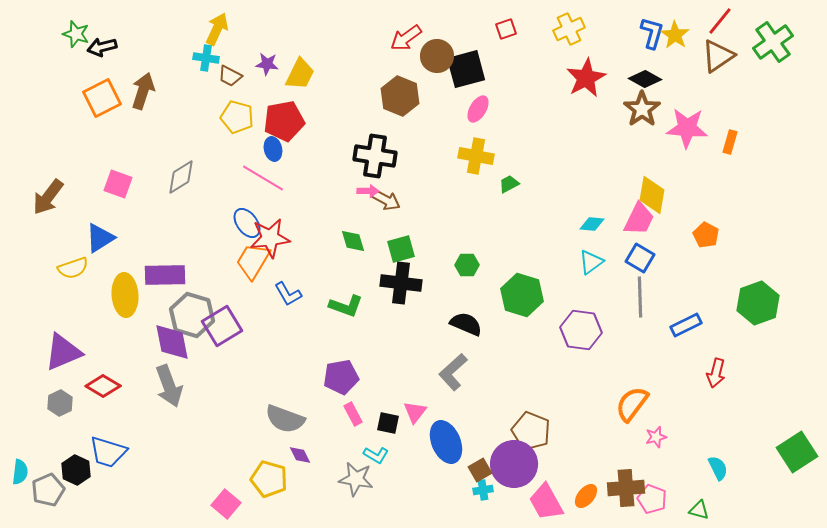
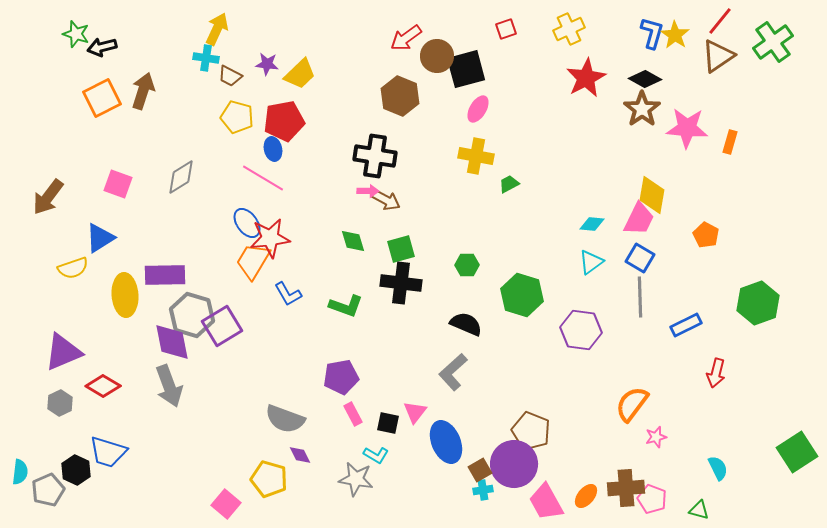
yellow trapezoid at (300, 74): rotated 20 degrees clockwise
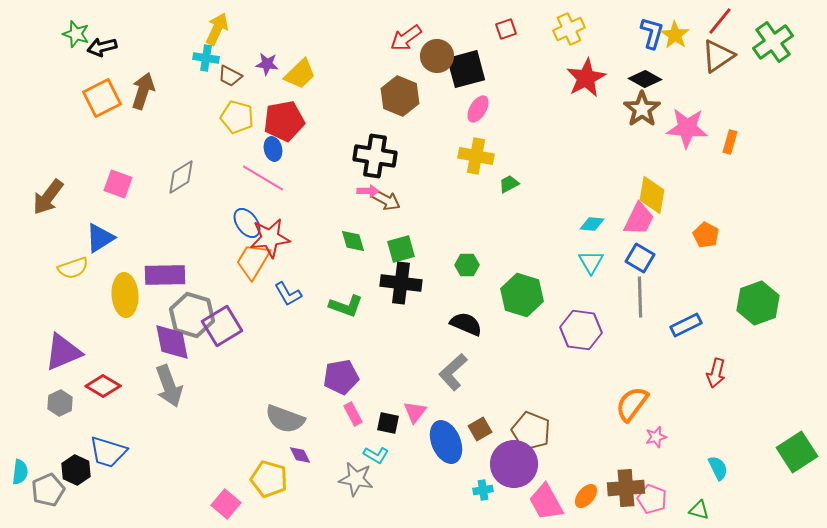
cyan triangle at (591, 262): rotated 24 degrees counterclockwise
brown square at (480, 470): moved 41 px up
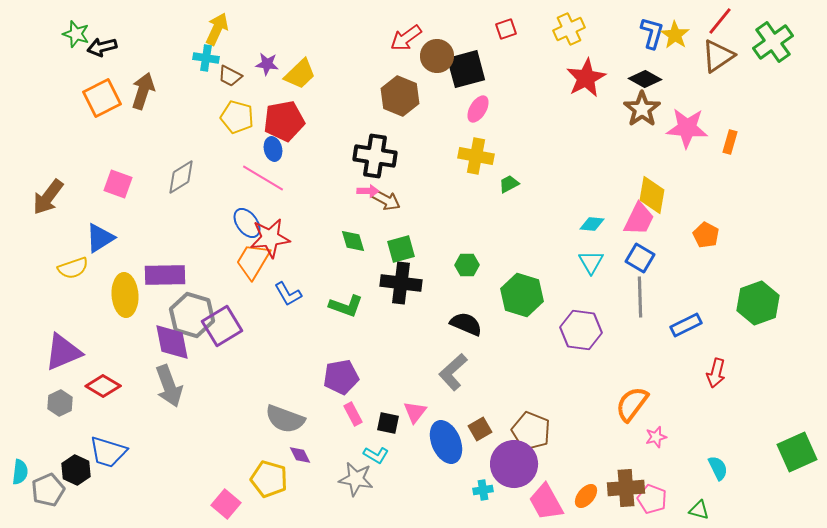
green square at (797, 452): rotated 9 degrees clockwise
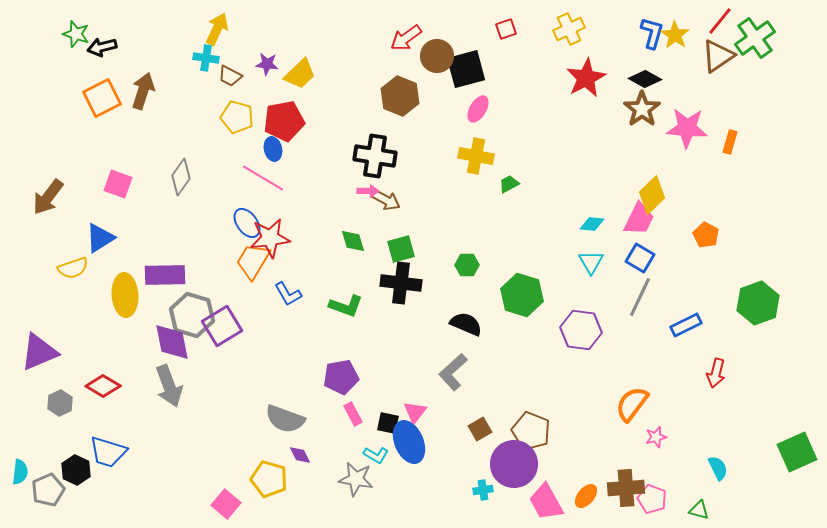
green cross at (773, 42): moved 18 px left, 4 px up
gray diamond at (181, 177): rotated 24 degrees counterclockwise
yellow diamond at (652, 195): rotated 36 degrees clockwise
gray line at (640, 297): rotated 27 degrees clockwise
purple triangle at (63, 352): moved 24 px left
blue ellipse at (446, 442): moved 37 px left
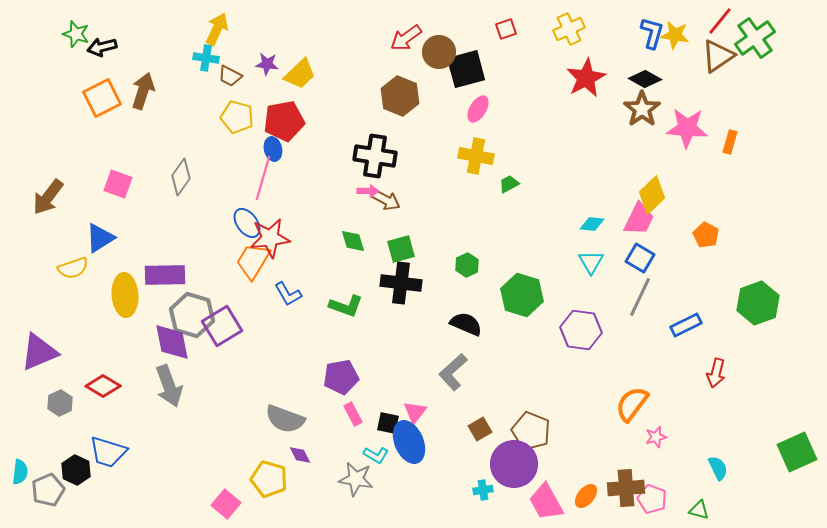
yellow star at (675, 35): rotated 24 degrees counterclockwise
brown circle at (437, 56): moved 2 px right, 4 px up
pink line at (263, 178): rotated 75 degrees clockwise
green hexagon at (467, 265): rotated 25 degrees counterclockwise
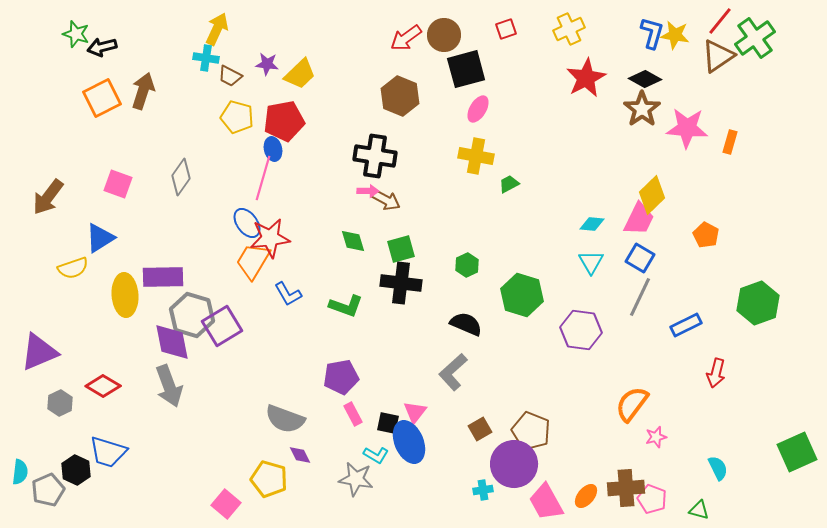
brown circle at (439, 52): moved 5 px right, 17 px up
purple rectangle at (165, 275): moved 2 px left, 2 px down
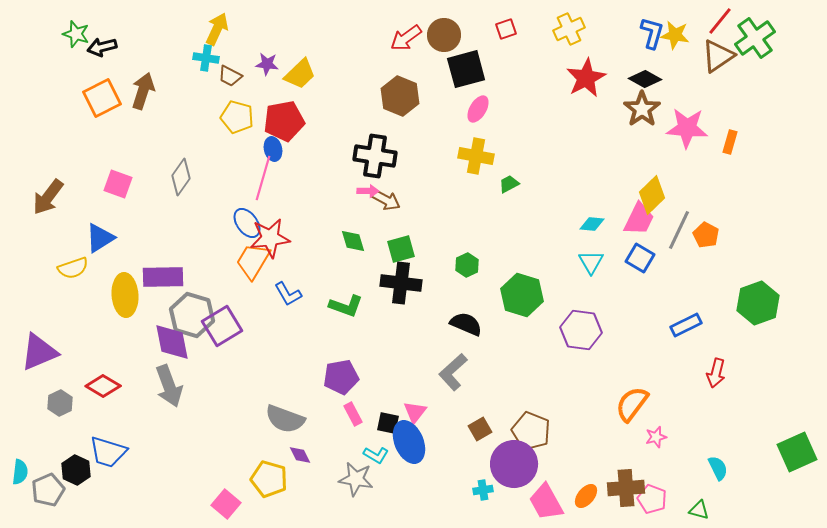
gray line at (640, 297): moved 39 px right, 67 px up
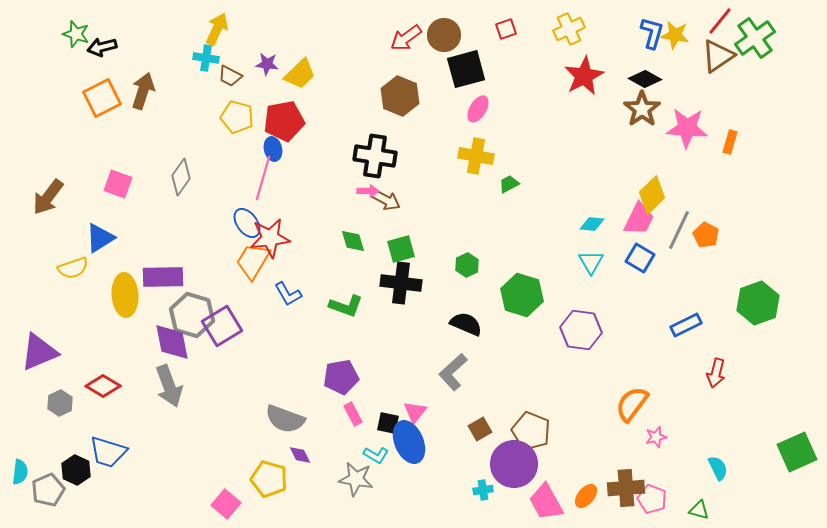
red star at (586, 78): moved 2 px left, 2 px up
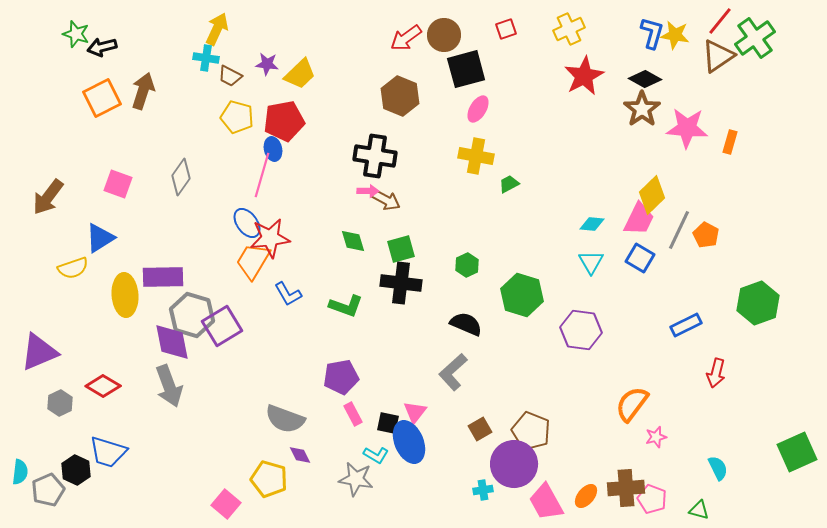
pink line at (263, 178): moved 1 px left, 3 px up
